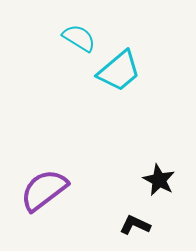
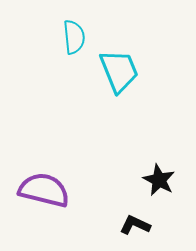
cyan semicircle: moved 5 px left, 1 px up; rotated 52 degrees clockwise
cyan trapezoid: rotated 72 degrees counterclockwise
purple semicircle: rotated 51 degrees clockwise
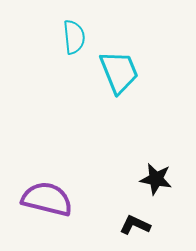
cyan trapezoid: moved 1 px down
black star: moved 3 px left, 1 px up; rotated 16 degrees counterclockwise
purple semicircle: moved 3 px right, 9 px down
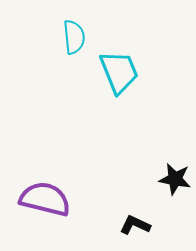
black star: moved 19 px right
purple semicircle: moved 2 px left
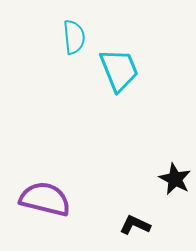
cyan trapezoid: moved 2 px up
black star: rotated 16 degrees clockwise
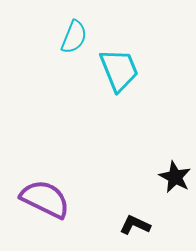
cyan semicircle: rotated 28 degrees clockwise
black star: moved 2 px up
purple semicircle: rotated 12 degrees clockwise
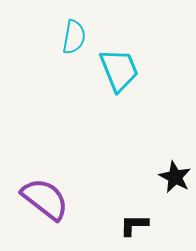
cyan semicircle: rotated 12 degrees counterclockwise
purple semicircle: rotated 12 degrees clockwise
black L-shape: moved 1 px left; rotated 24 degrees counterclockwise
